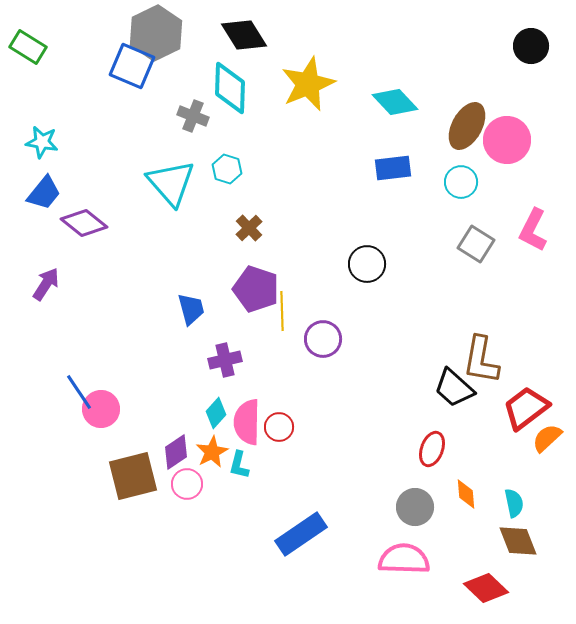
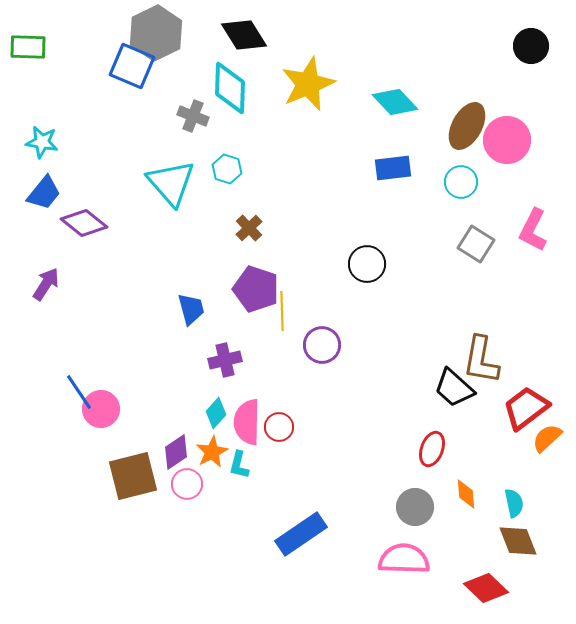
green rectangle at (28, 47): rotated 30 degrees counterclockwise
purple circle at (323, 339): moved 1 px left, 6 px down
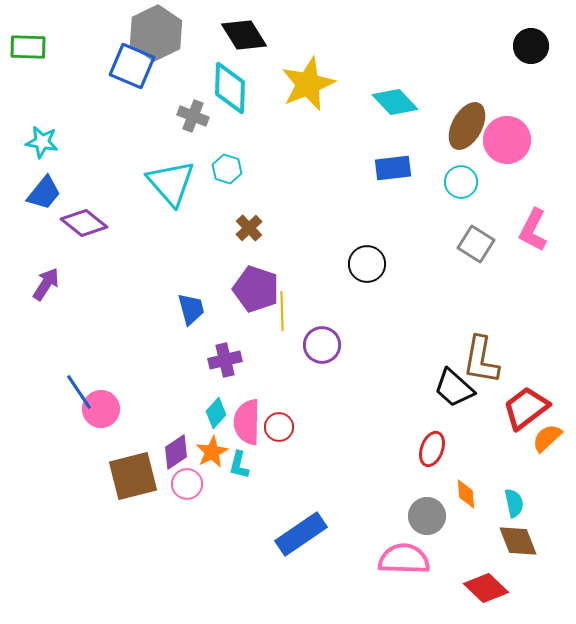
gray circle at (415, 507): moved 12 px right, 9 px down
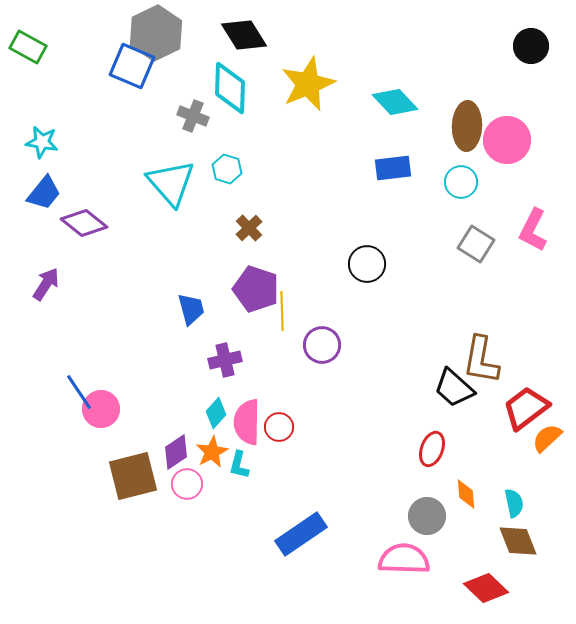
green rectangle at (28, 47): rotated 27 degrees clockwise
brown ellipse at (467, 126): rotated 27 degrees counterclockwise
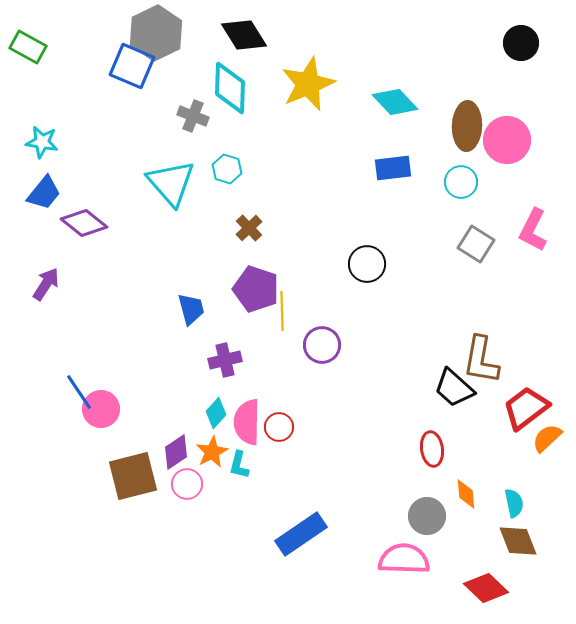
black circle at (531, 46): moved 10 px left, 3 px up
red ellipse at (432, 449): rotated 28 degrees counterclockwise
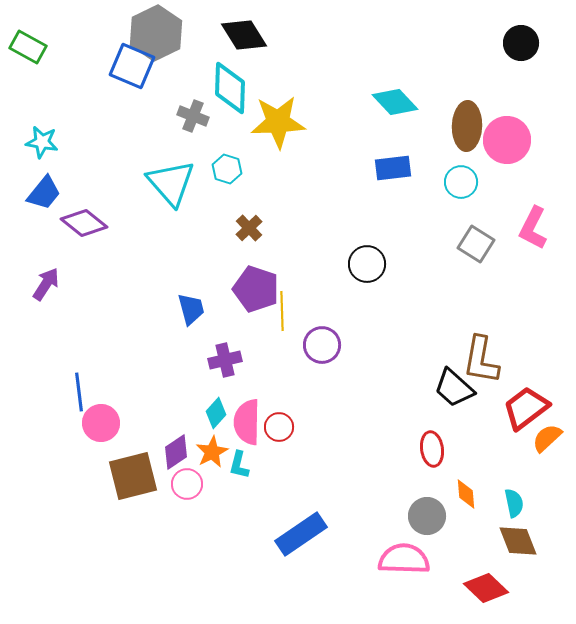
yellow star at (308, 84): moved 30 px left, 38 px down; rotated 20 degrees clockwise
pink L-shape at (533, 230): moved 2 px up
blue line at (79, 392): rotated 27 degrees clockwise
pink circle at (101, 409): moved 14 px down
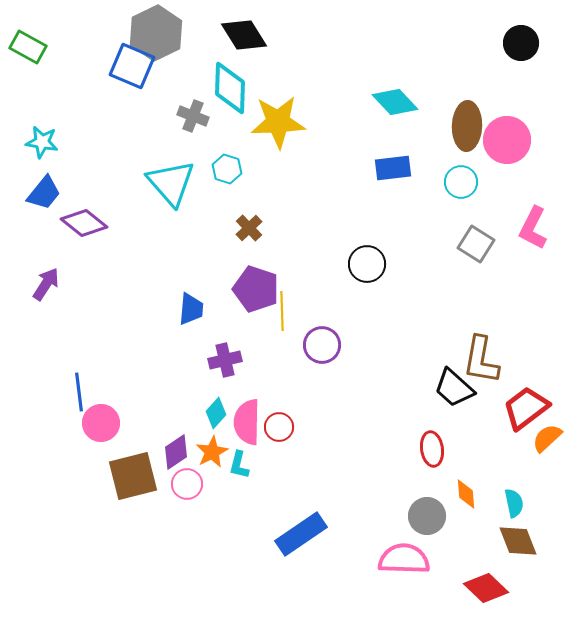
blue trapezoid at (191, 309): rotated 20 degrees clockwise
